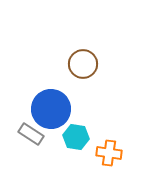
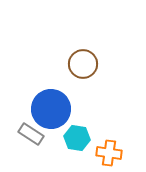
cyan hexagon: moved 1 px right, 1 px down
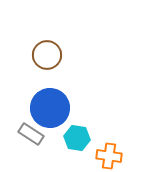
brown circle: moved 36 px left, 9 px up
blue circle: moved 1 px left, 1 px up
orange cross: moved 3 px down
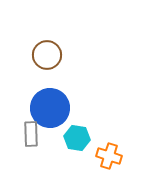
gray rectangle: rotated 55 degrees clockwise
orange cross: rotated 10 degrees clockwise
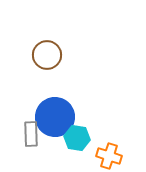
blue circle: moved 5 px right, 9 px down
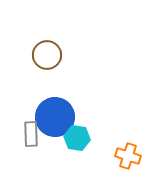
orange cross: moved 19 px right
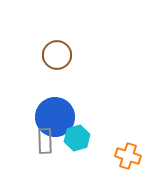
brown circle: moved 10 px right
gray rectangle: moved 14 px right, 7 px down
cyan hexagon: rotated 25 degrees counterclockwise
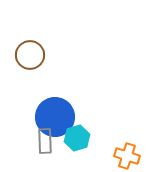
brown circle: moved 27 px left
orange cross: moved 1 px left
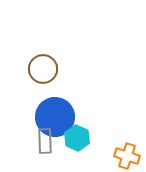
brown circle: moved 13 px right, 14 px down
cyan hexagon: rotated 20 degrees counterclockwise
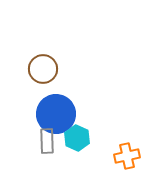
blue circle: moved 1 px right, 3 px up
gray rectangle: moved 2 px right
orange cross: rotated 30 degrees counterclockwise
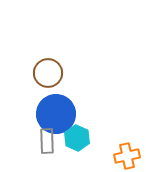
brown circle: moved 5 px right, 4 px down
